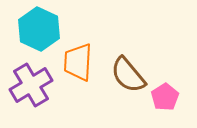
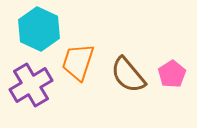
orange trapezoid: rotated 15 degrees clockwise
pink pentagon: moved 7 px right, 23 px up
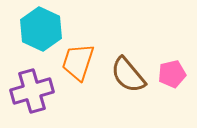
cyan hexagon: moved 2 px right
pink pentagon: rotated 20 degrees clockwise
purple cross: moved 1 px right, 6 px down; rotated 15 degrees clockwise
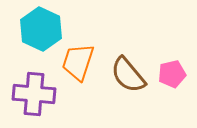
purple cross: moved 2 px right, 3 px down; rotated 21 degrees clockwise
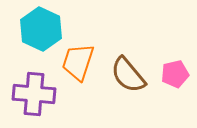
pink pentagon: moved 3 px right
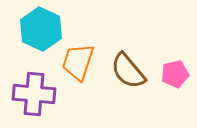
brown semicircle: moved 4 px up
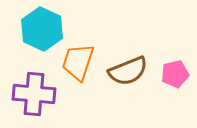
cyan hexagon: moved 1 px right
brown semicircle: rotated 72 degrees counterclockwise
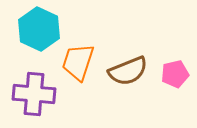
cyan hexagon: moved 3 px left
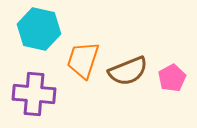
cyan hexagon: rotated 12 degrees counterclockwise
orange trapezoid: moved 5 px right, 2 px up
pink pentagon: moved 3 px left, 4 px down; rotated 16 degrees counterclockwise
